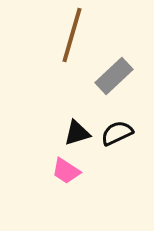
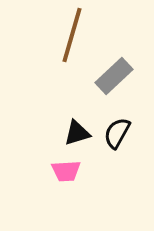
black semicircle: rotated 36 degrees counterclockwise
pink trapezoid: rotated 36 degrees counterclockwise
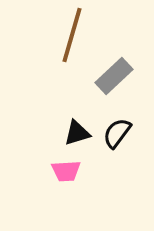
black semicircle: rotated 8 degrees clockwise
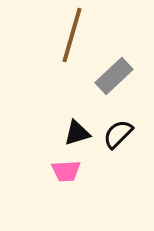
black semicircle: moved 1 px right, 1 px down; rotated 8 degrees clockwise
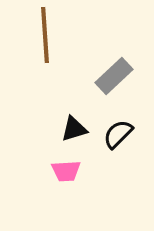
brown line: moved 27 px left; rotated 20 degrees counterclockwise
black triangle: moved 3 px left, 4 px up
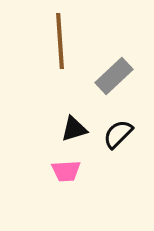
brown line: moved 15 px right, 6 px down
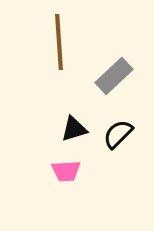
brown line: moved 1 px left, 1 px down
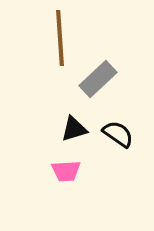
brown line: moved 1 px right, 4 px up
gray rectangle: moved 16 px left, 3 px down
black semicircle: rotated 80 degrees clockwise
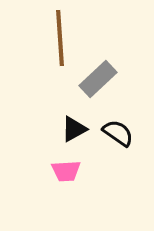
black triangle: rotated 12 degrees counterclockwise
black semicircle: moved 1 px up
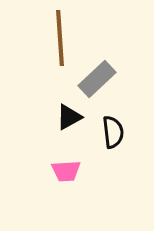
gray rectangle: moved 1 px left
black triangle: moved 5 px left, 12 px up
black semicircle: moved 5 px left, 1 px up; rotated 48 degrees clockwise
